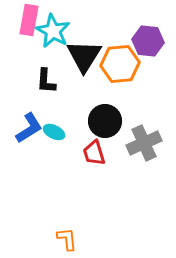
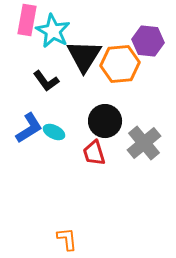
pink rectangle: moved 2 px left
black L-shape: rotated 40 degrees counterclockwise
gray cross: rotated 16 degrees counterclockwise
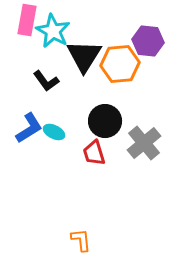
orange L-shape: moved 14 px right, 1 px down
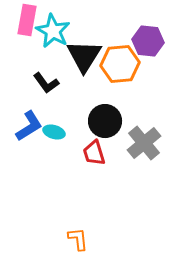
black L-shape: moved 2 px down
blue L-shape: moved 2 px up
cyan ellipse: rotated 10 degrees counterclockwise
orange L-shape: moved 3 px left, 1 px up
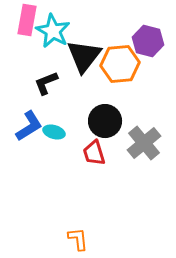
purple hexagon: rotated 8 degrees clockwise
black triangle: rotated 6 degrees clockwise
black L-shape: rotated 104 degrees clockwise
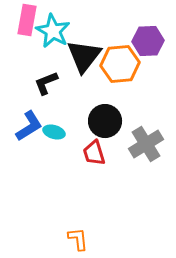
purple hexagon: rotated 16 degrees counterclockwise
gray cross: moved 2 px right, 1 px down; rotated 8 degrees clockwise
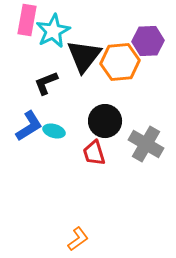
cyan star: rotated 16 degrees clockwise
orange hexagon: moved 2 px up
cyan ellipse: moved 1 px up
gray cross: rotated 28 degrees counterclockwise
orange L-shape: rotated 60 degrees clockwise
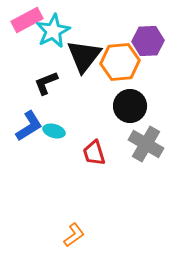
pink rectangle: rotated 52 degrees clockwise
black circle: moved 25 px right, 15 px up
orange L-shape: moved 4 px left, 4 px up
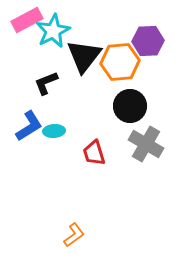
cyan ellipse: rotated 20 degrees counterclockwise
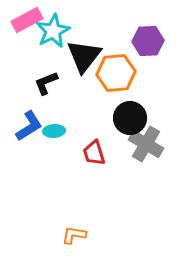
orange hexagon: moved 4 px left, 11 px down
black circle: moved 12 px down
orange L-shape: rotated 135 degrees counterclockwise
